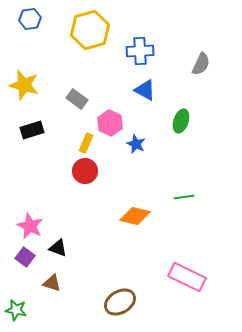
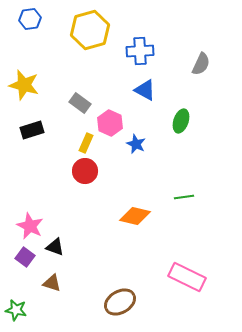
gray rectangle: moved 3 px right, 4 px down
black triangle: moved 3 px left, 1 px up
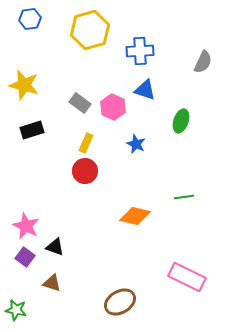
gray semicircle: moved 2 px right, 2 px up
blue triangle: rotated 10 degrees counterclockwise
pink hexagon: moved 3 px right, 16 px up
pink star: moved 4 px left
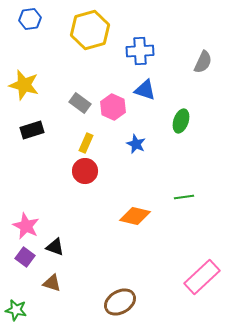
pink rectangle: moved 15 px right; rotated 69 degrees counterclockwise
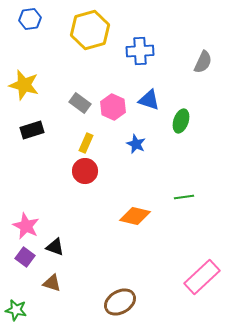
blue triangle: moved 4 px right, 10 px down
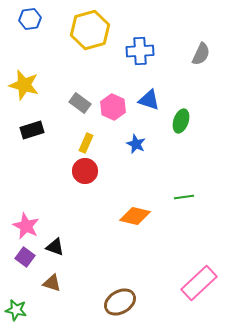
gray semicircle: moved 2 px left, 8 px up
pink rectangle: moved 3 px left, 6 px down
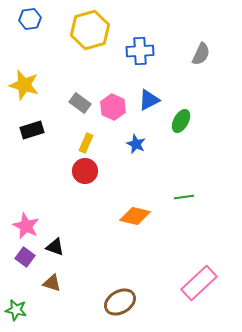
blue triangle: rotated 45 degrees counterclockwise
green ellipse: rotated 10 degrees clockwise
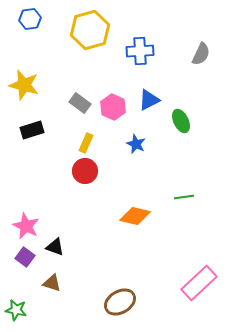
green ellipse: rotated 55 degrees counterclockwise
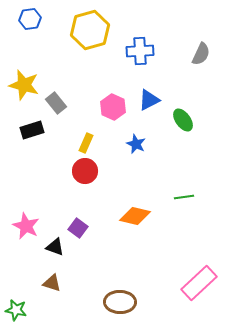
gray rectangle: moved 24 px left; rotated 15 degrees clockwise
green ellipse: moved 2 px right, 1 px up; rotated 10 degrees counterclockwise
purple square: moved 53 px right, 29 px up
brown ellipse: rotated 32 degrees clockwise
